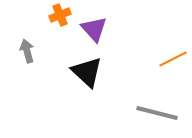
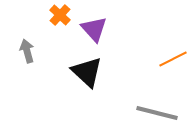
orange cross: rotated 25 degrees counterclockwise
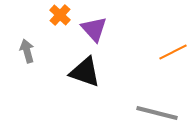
orange line: moved 7 px up
black triangle: moved 2 px left; rotated 24 degrees counterclockwise
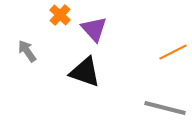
gray arrow: rotated 20 degrees counterclockwise
gray line: moved 8 px right, 5 px up
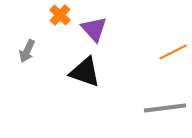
gray arrow: rotated 120 degrees counterclockwise
gray line: rotated 21 degrees counterclockwise
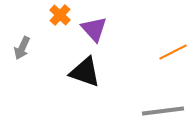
gray arrow: moved 5 px left, 3 px up
gray line: moved 2 px left, 3 px down
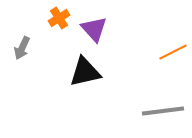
orange cross: moved 1 px left, 3 px down; rotated 15 degrees clockwise
black triangle: rotated 32 degrees counterclockwise
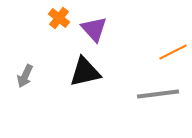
orange cross: rotated 20 degrees counterclockwise
gray arrow: moved 3 px right, 28 px down
gray line: moved 5 px left, 17 px up
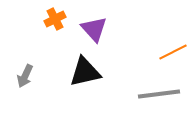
orange cross: moved 4 px left, 1 px down; rotated 25 degrees clockwise
gray line: moved 1 px right
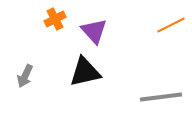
purple triangle: moved 2 px down
orange line: moved 2 px left, 27 px up
gray line: moved 2 px right, 3 px down
